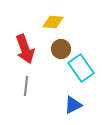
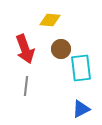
yellow diamond: moved 3 px left, 2 px up
cyan rectangle: rotated 28 degrees clockwise
blue triangle: moved 8 px right, 4 px down
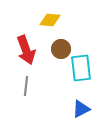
red arrow: moved 1 px right, 1 px down
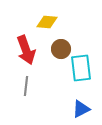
yellow diamond: moved 3 px left, 2 px down
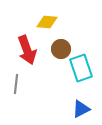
red arrow: moved 1 px right
cyan rectangle: rotated 12 degrees counterclockwise
gray line: moved 10 px left, 2 px up
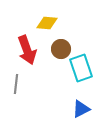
yellow diamond: moved 1 px down
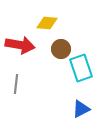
red arrow: moved 7 px left, 5 px up; rotated 60 degrees counterclockwise
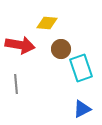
gray line: rotated 12 degrees counterclockwise
blue triangle: moved 1 px right
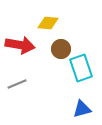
yellow diamond: moved 1 px right
gray line: moved 1 px right; rotated 72 degrees clockwise
blue triangle: rotated 12 degrees clockwise
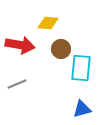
cyan rectangle: rotated 24 degrees clockwise
